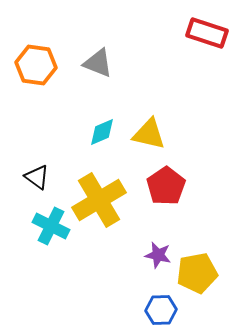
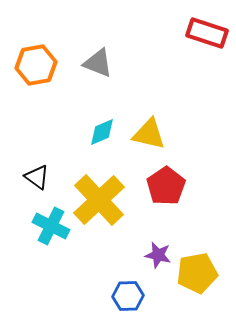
orange hexagon: rotated 18 degrees counterclockwise
yellow cross: rotated 12 degrees counterclockwise
blue hexagon: moved 33 px left, 14 px up
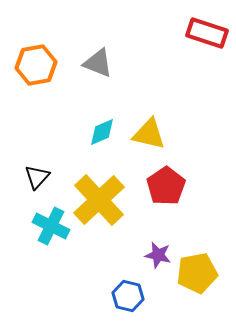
black triangle: rotated 36 degrees clockwise
blue hexagon: rotated 16 degrees clockwise
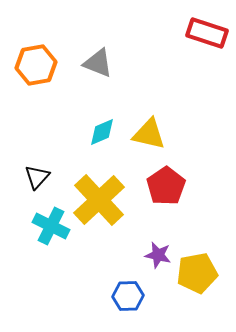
blue hexagon: rotated 16 degrees counterclockwise
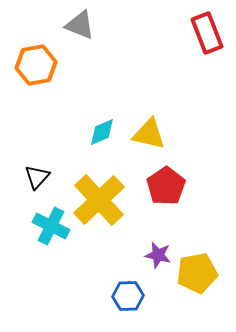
red rectangle: rotated 51 degrees clockwise
gray triangle: moved 18 px left, 38 px up
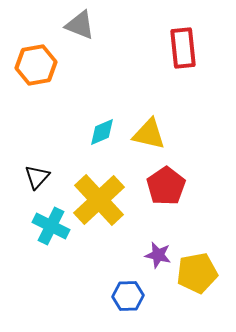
red rectangle: moved 24 px left, 15 px down; rotated 15 degrees clockwise
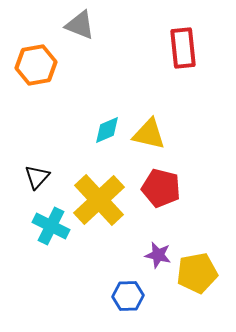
cyan diamond: moved 5 px right, 2 px up
red pentagon: moved 5 px left, 2 px down; rotated 24 degrees counterclockwise
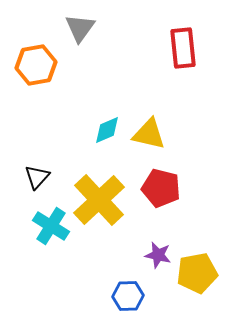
gray triangle: moved 3 px down; rotated 44 degrees clockwise
cyan cross: rotated 6 degrees clockwise
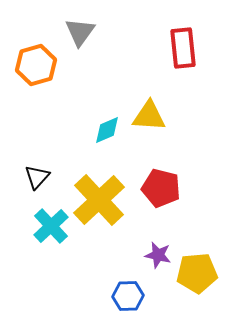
gray triangle: moved 4 px down
orange hexagon: rotated 6 degrees counterclockwise
yellow triangle: moved 18 px up; rotated 9 degrees counterclockwise
cyan cross: rotated 15 degrees clockwise
yellow pentagon: rotated 6 degrees clockwise
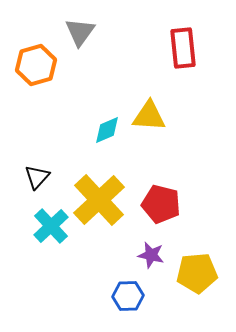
red pentagon: moved 16 px down
purple star: moved 7 px left
